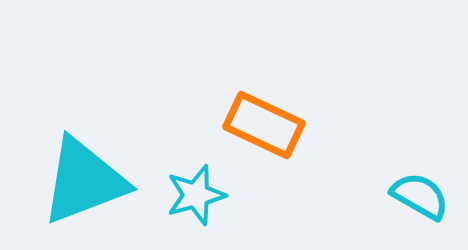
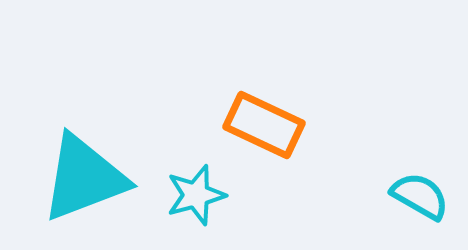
cyan triangle: moved 3 px up
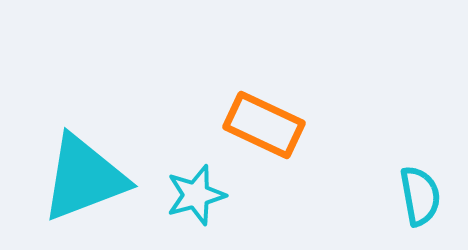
cyan semicircle: rotated 50 degrees clockwise
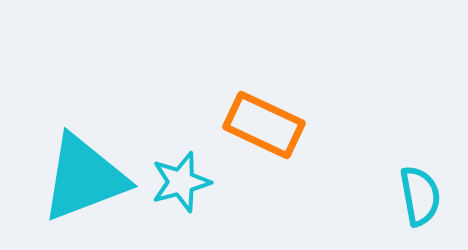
cyan star: moved 15 px left, 13 px up
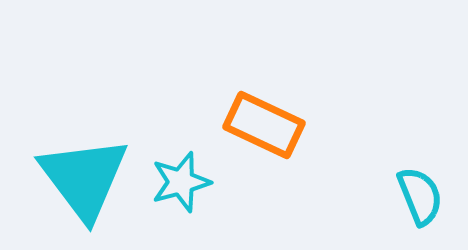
cyan triangle: rotated 46 degrees counterclockwise
cyan semicircle: rotated 12 degrees counterclockwise
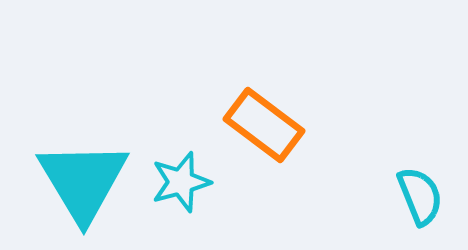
orange rectangle: rotated 12 degrees clockwise
cyan triangle: moved 1 px left, 3 px down; rotated 6 degrees clockwise
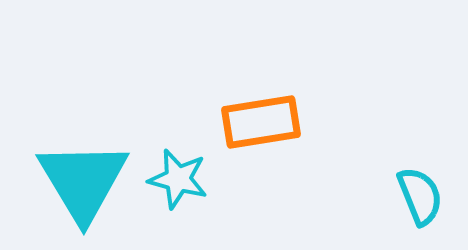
orange rectangle: moved 3 px left, 3 px up; rotated 46 degrees counterclockwise
cyan star: moved 3 px left, 3 px up; rotated 30 degrees clockwise
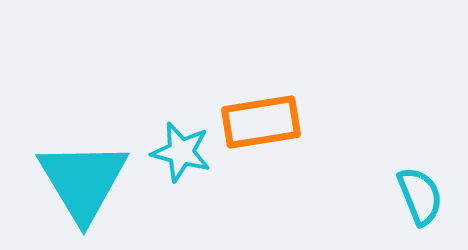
cyan star: moved 3 px right, 27 px up
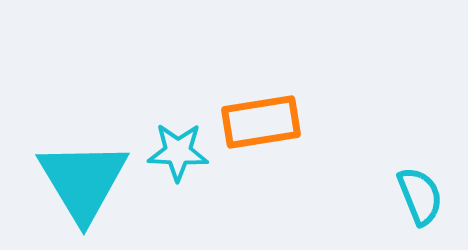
cyan star: moved 3 px left; rotated 12 degrees counterclockwise
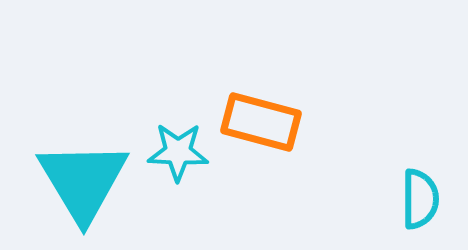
orange rectangle: rotated 24 degrees clockwise
cyan semicircle: moved 3 px down; rotated 22 degrees clockwise
